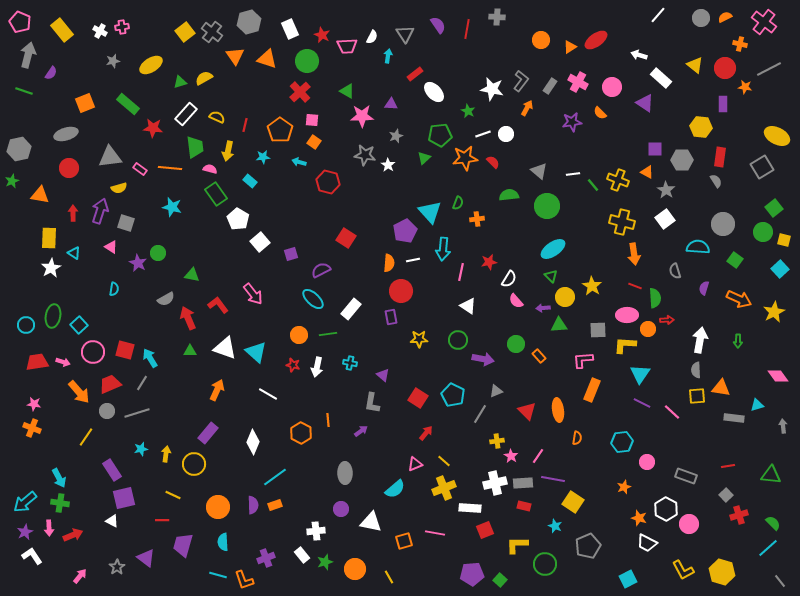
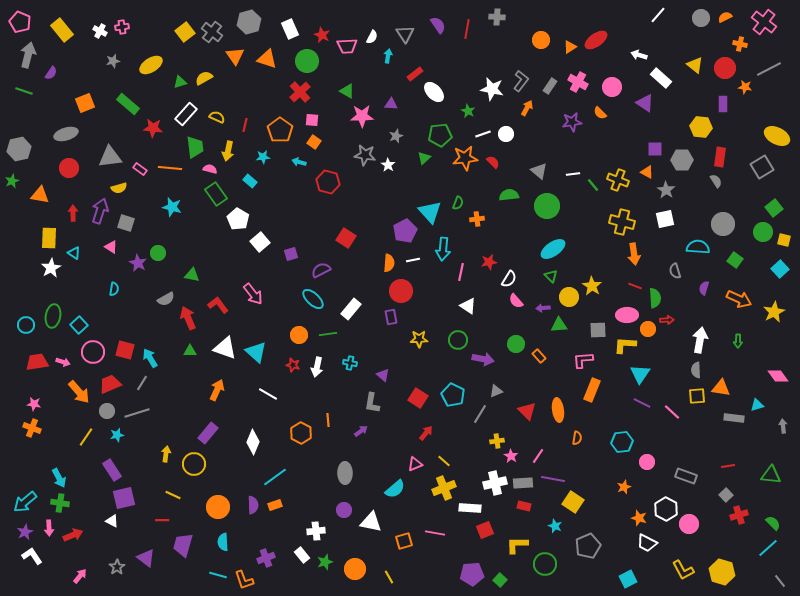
white square at (665, 219): rotated 24 degrees clockwise
yellow circle at (565, 297): moved 4 px right
cyan star at (141, 449): moved 24 px left, 14 px up
purple circle at (341, 509): moved 3 px right, 1 px down
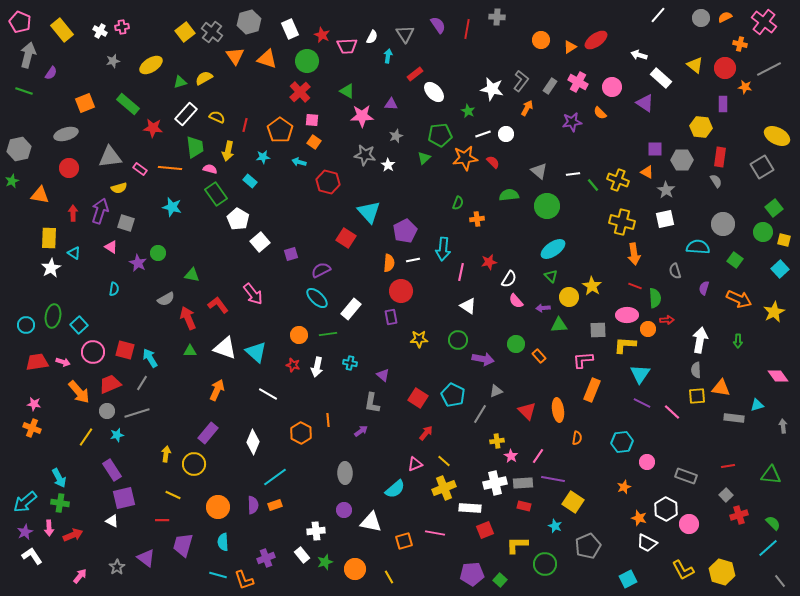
cyan triangle at (430, 212): moved 61 px left
cyan ellipse at (313, 299): moved 4 px right, 1 px up
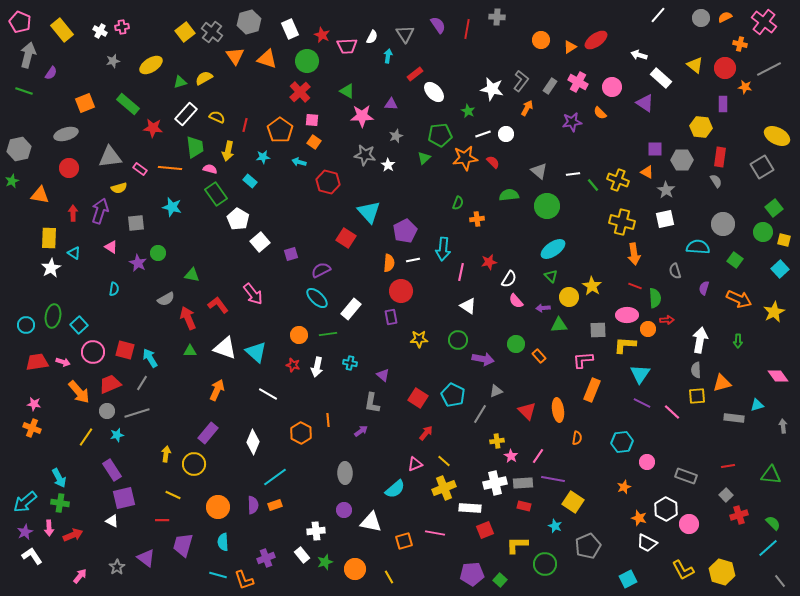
gray square at (126, 223): moved 10 px right; rotated 24 degrees counterclockwise
orange triangle at (721, 388): moved 1 px right, 5 px up; rotated 24 degrees counterclockwise
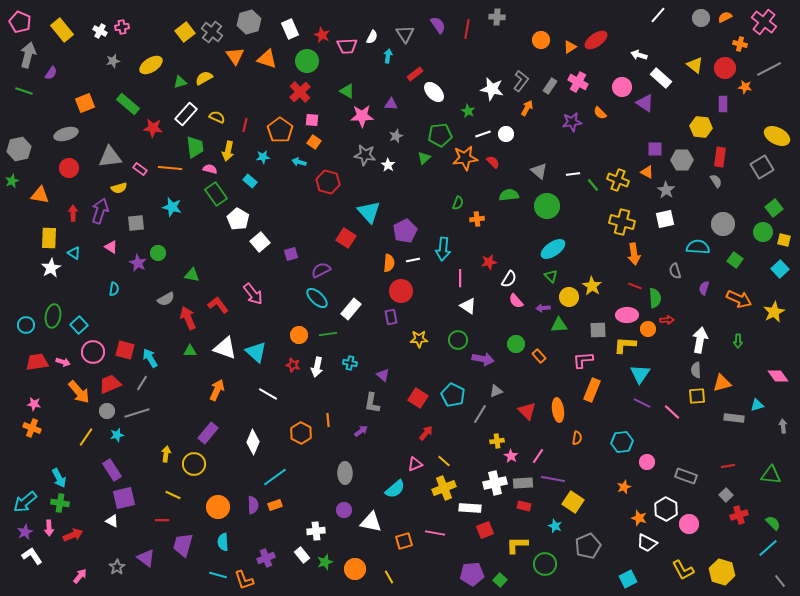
pink circle at (612, 87): moved 10 px right
pink line at (461, 272): moved 1 px left, 6 px down; rotated 12 degrees counterclockwise
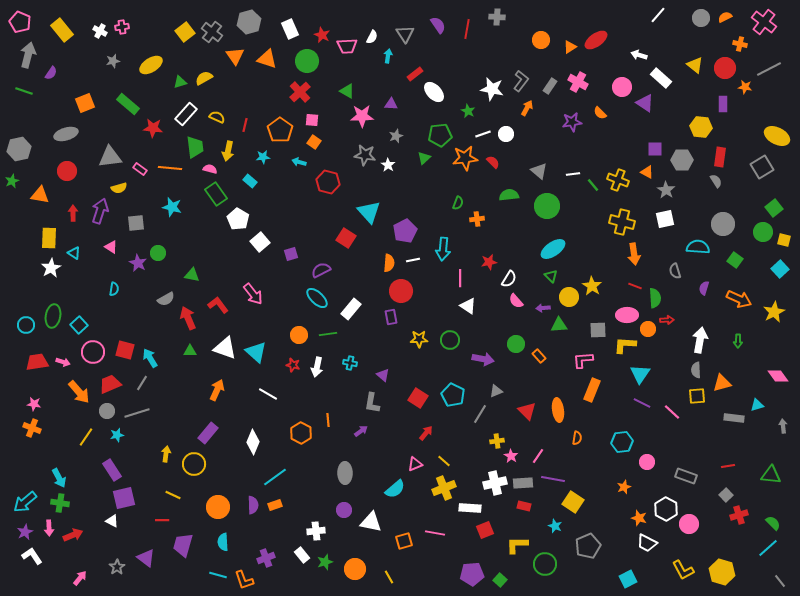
red circle at (69, 168): moved 2 px left, 3 px down
green circle at (458, 340): moved 8 px left
pink arrow at (80, 576): moved 2 px down
